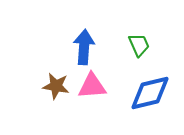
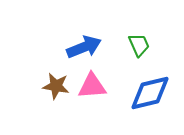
blue arrow: rotated 64 degrees clockwise
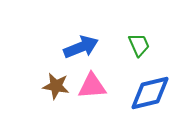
blue arrow: moved 3 px left
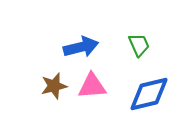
blue arrow: rotated 8 degrees clockwise
brown star: moved 2 px left; rotated 24 degrees counterclockwise
blue diamond: moved 1 px left, 1 px down
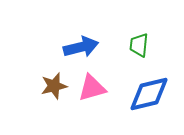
green trapezoid: rotated 150 degrees counterclockwise
pink triangle: moved 2 px down; rotated 12 degrees counterclockwise
